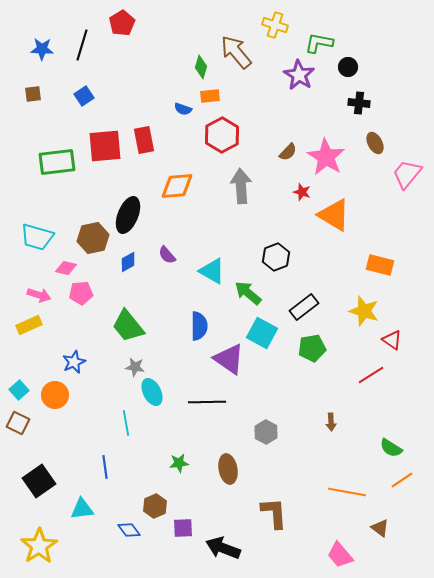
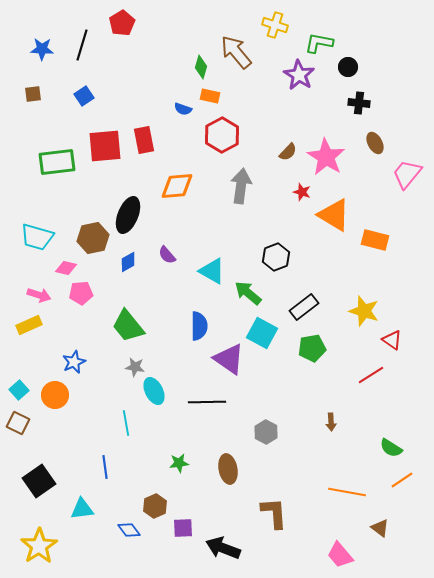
orange rectangle at (210, 96): rotated 18 degrees clockwise
gray arrow at (241, 186): rotated 12 degrees clockwise
orange rectangle at (380, 265): moved 5 px left, 25 px up
cyan ellipse at (152, 392): moved 2 px right, 1 px up
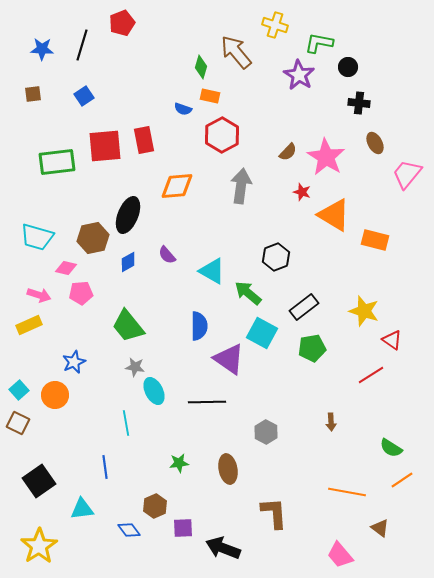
red pentagon at (122, 23): rotated 10 degrees clockwise
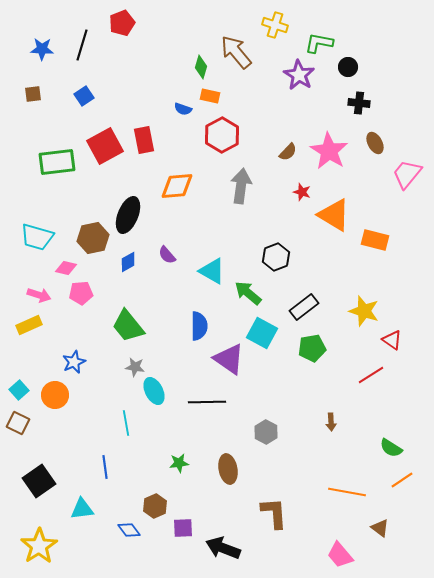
red square at (105, 146): rotated 24 degrees counterclockwise
pink star at (326, 157): moved 3 px right, 6 px up
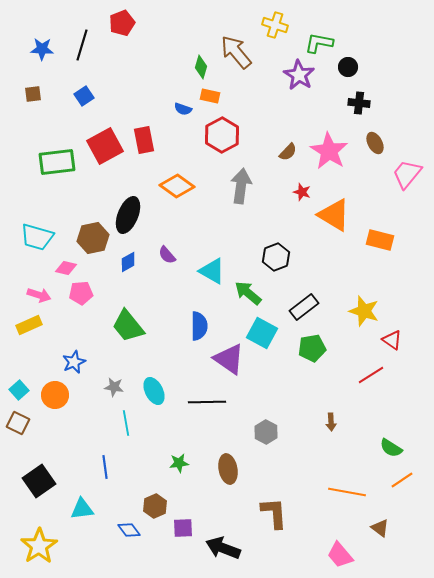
orange diamond at (177, 186): rotated 40 degrees clockwise
orange rectangle at (375, 240): moved 5 px right
gray star at (135, 367): moved 21 px left, 20 px down
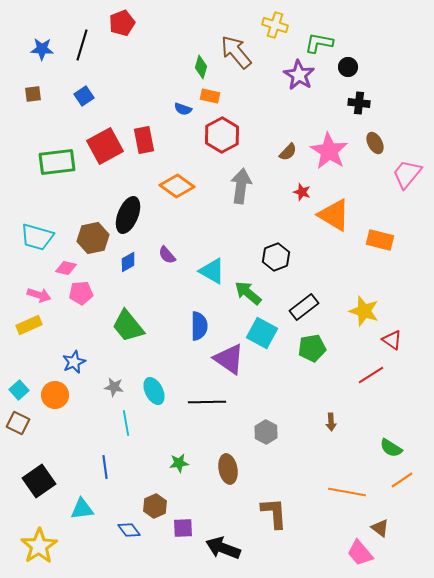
pink trapezoid at (340, 555): moved 20 px right, 2 px up
